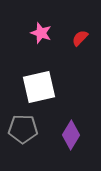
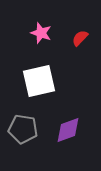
white square: moved 6 px up
gray pentagon: rotated 8 degrees clockwise
purple diamond: moved 3 px left, 5 px up; rotated 40 degrees clockwise
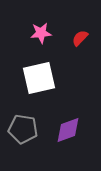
pink star: rotated 25 degrees counterclockwise
white square: moved 3 px up
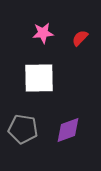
pink star: moved 2 px right
white square: rotated 12 degrees clockwise
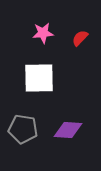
purple diamond: rotated 24 degrees clockwise
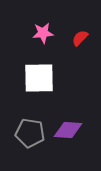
gray pentagon: moved 7 px right, 4 px down
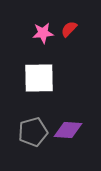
red semicircle: moved 11 px left, 9 px up
gray pentagon: moved 3 px right, 1 px up; rotated 24 degrees counterclockwise
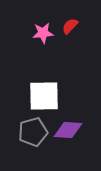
red semicircle: moved 1 px right, 3 px up
white square: moved 5 px right, 18 px down
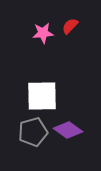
white square: moved 2 px left
purple diamond: rotated 32 degrees clockwise
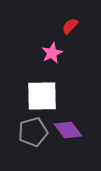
pink star: moved 9 px right, 20 px down; rotated 20 degrees counterclockwise
purple diamond: rotated 16 degrees clockwise
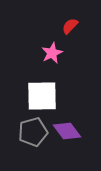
purple diamond: moved 1 px left, 1 px down
